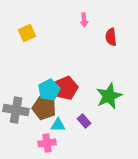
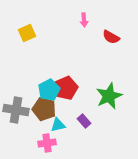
red semicircle: rotated 54 degrees counterclockwise
brown pentagon: moved 1 px down
cyan triangle: rotated 14 degrees counterclockwise
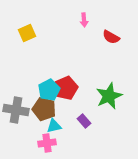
cyan triangle: moved 4 px left, 1 px down
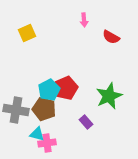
purple rectangle: moved 2 px right, 1 px down
cyan triangle: moved 17 px left, 8 px down; rotated 28 degrees clockwise
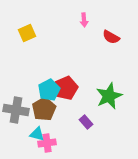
brown pentagon: rotated 25 degrees clockwise
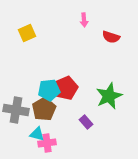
red semicircle: rotated 12 degrees counterclockwise
cyan pentagon: rotated 20 degrees clockwise
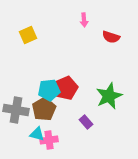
yellow square: moved 1 px right, 2 px down
pink cross: moved 2 px right, 3 px up
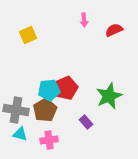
red semicircle: moved 3 px right, 7 px up; rotated 138 degrees clockwise
brown pentagon: moved 1 px right, 1 px down
cyan triangle: moved 17 px left
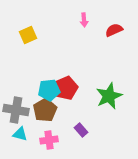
purple rectangle: moved 5 px left, 8 px down
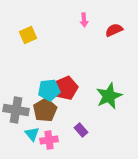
cyan triangle: moved 12 px right; rotated 35 degrees clockwise
